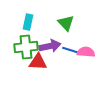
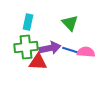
green triangle: moved 4 px right
purple arrow: moved 2 px down
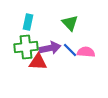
blue line: rotated 28 degrees clockwise
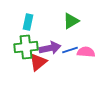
green triangle: moved 1 px right, 2 px up; rotated 42 degrees clockwise
blue line: rotated 63 degrees counterclockwise
red triangle: rotated 42 degrees counterclockwise
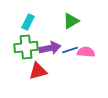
cyan rectangle: rotated 14 degrees clockwise
red triangle: moved 9 px down; rotated 24 degrees clockwise
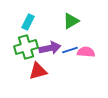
green cross: rotated 10 degrees counterclockwise
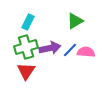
green triangle: moved 4 px right
blue line: rotated 28 degrees counterclockwise
red triangle: moved 12 px left; rotated 42 degrees counterclockwise
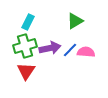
green cross: moved 1 px left, 1 px up
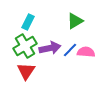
green cross: rotated 15 degrees counterclockwise
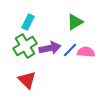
green triangle: moved 1 px down
red triangle: moved 1 px right, 9 px down; rotated 18 degrees counterclockwise
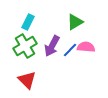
purple arrow: moved 2 px right, 2 px up; rotated 130 degrees clockwise
pink semicircle: moved 5 px up
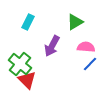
green cross: moved 5 px left, 18 px down; rotated 20 degrees counterclockwise
blue line: moved 20 px right, 14 px down
